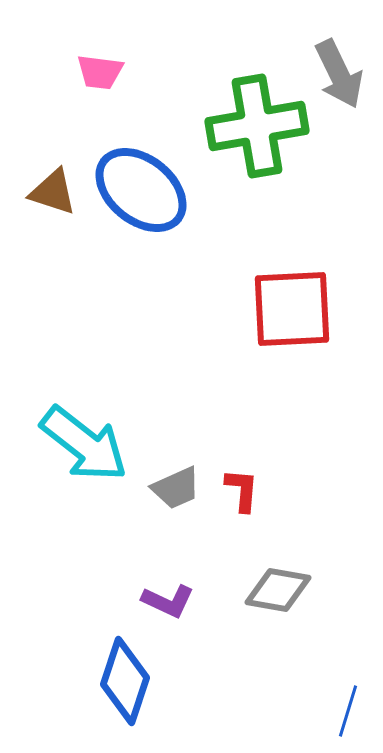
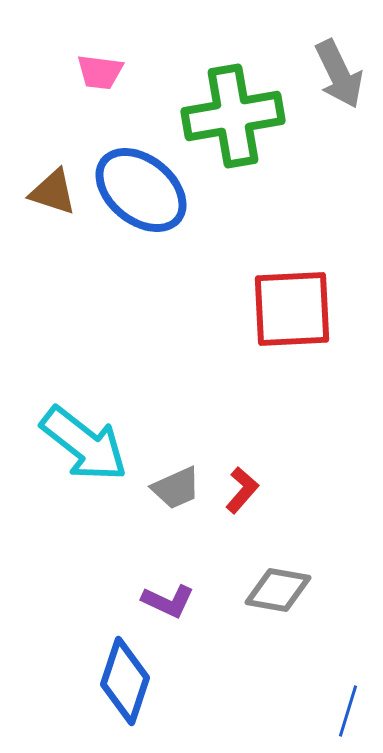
green cross: moved 24 px left, 10 px up
red L-shape: rotated 36 degrees clockwise
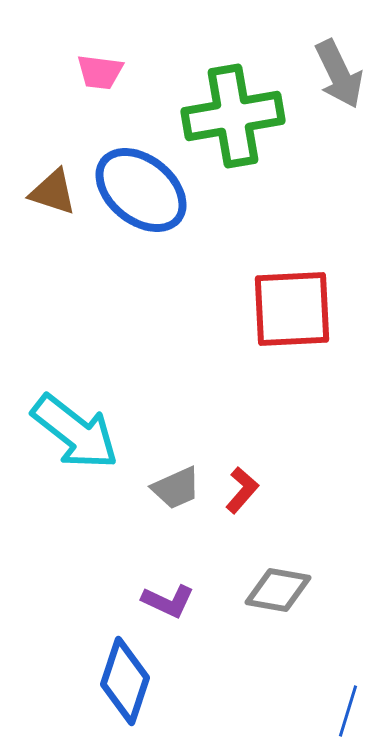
cyan arrow: moved 9 px left, 12 px up
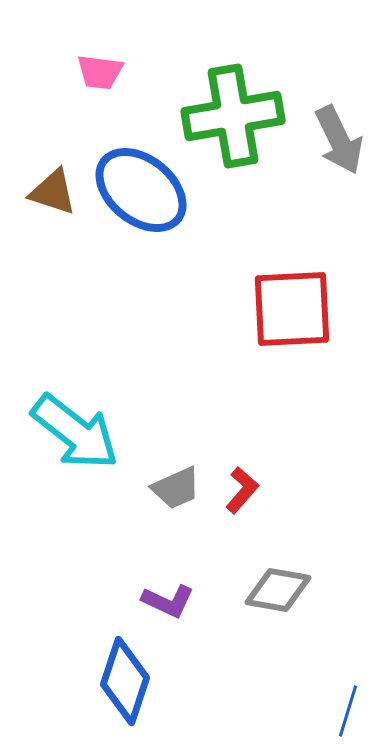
gray arrow: moved 66 px down
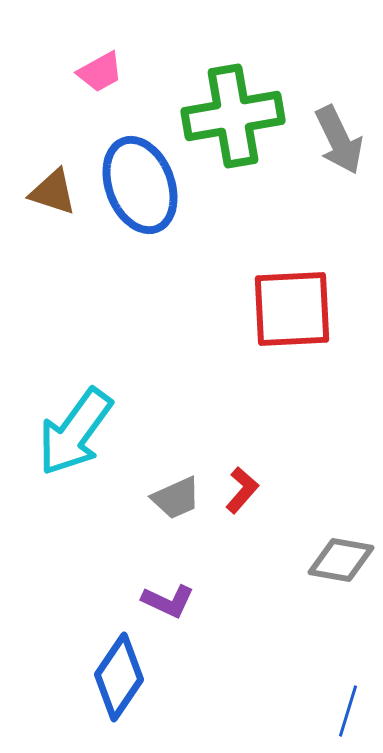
pink trapezoid: rotated 36 degrees counterclockwise
blue ellipse: moved 1 px left, 5 px up; rotated 30 degrees clockwise
cyan arrow: rotated 88 degrees clockwise
gray trapezoid: moved 10 px down
gray diamond: moved 63 px right, 30 px up
blue diamond: moved 6 px left, 4 px up; rotated 16 degrees clockwise
